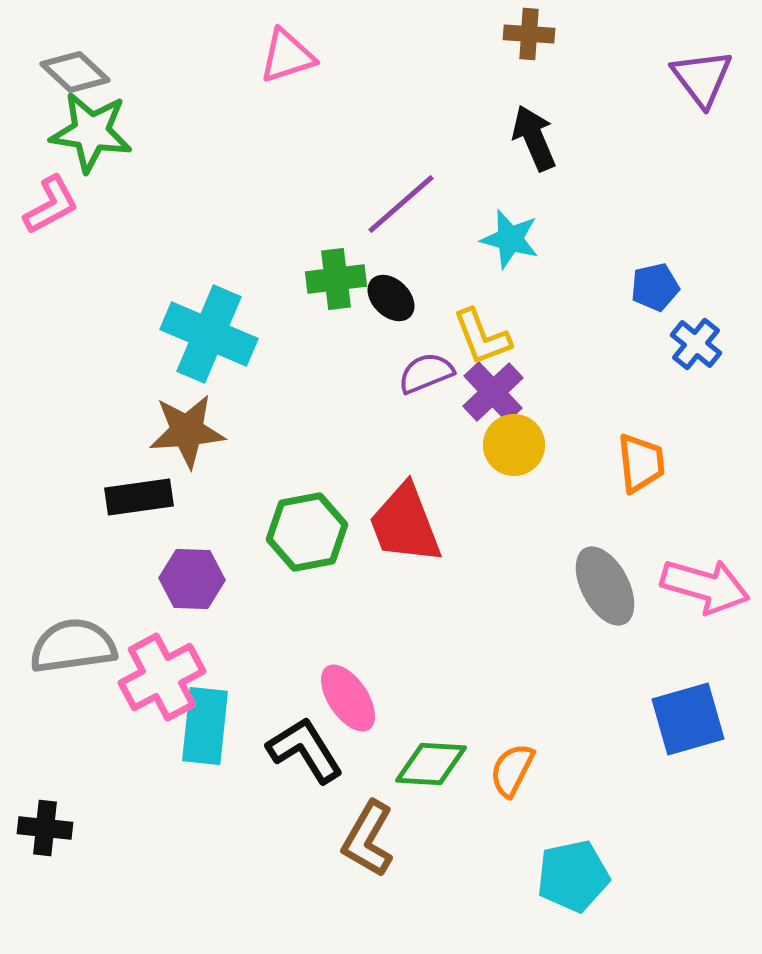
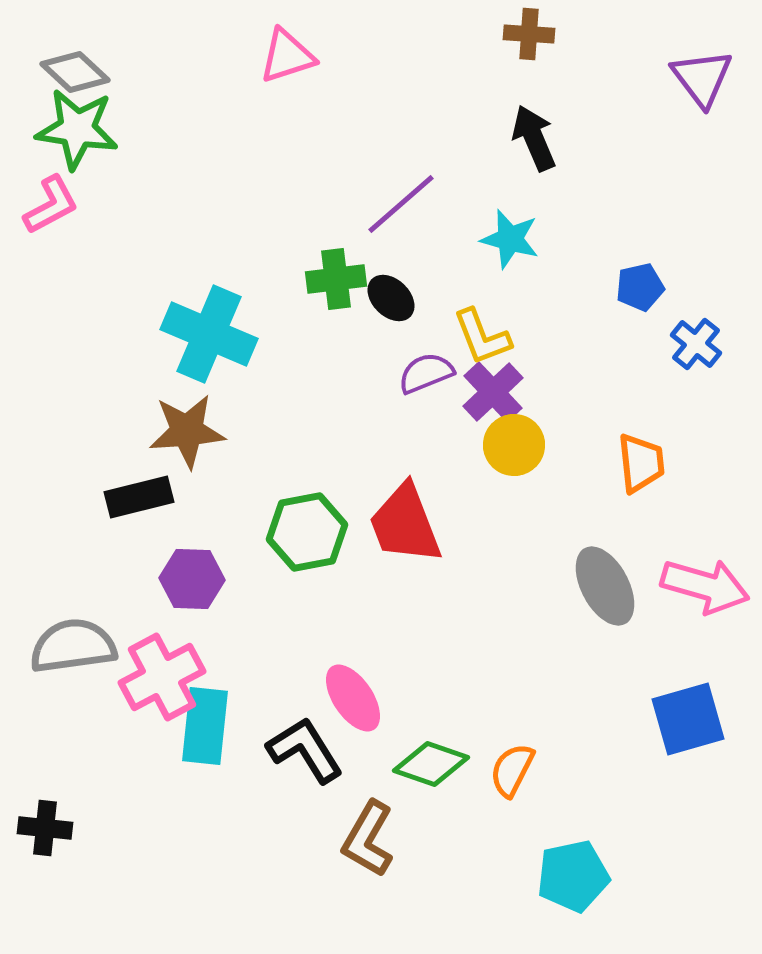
green star: moved 14 px left, 3 px up
blue pentagon: moved 15 px left
black rectangle: rotated 6 degrees counterclockwise
pink ellipse: moved 5 px right
green diamond: rotated 16 degrees clockwise
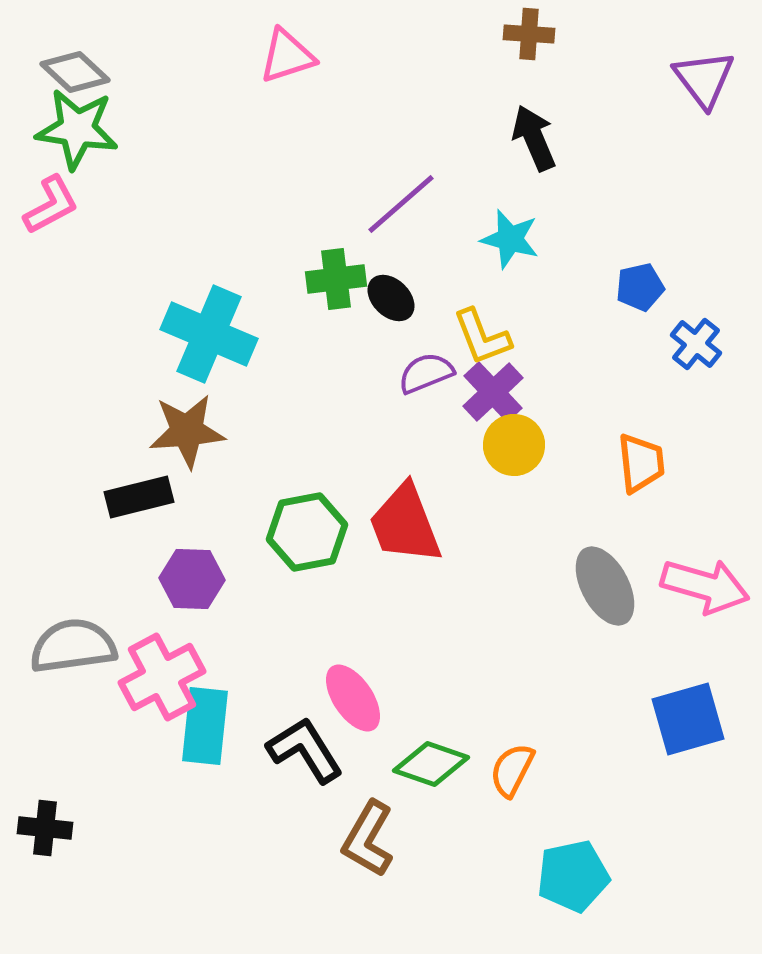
purple triangle: moved 2 px right, 1 px down
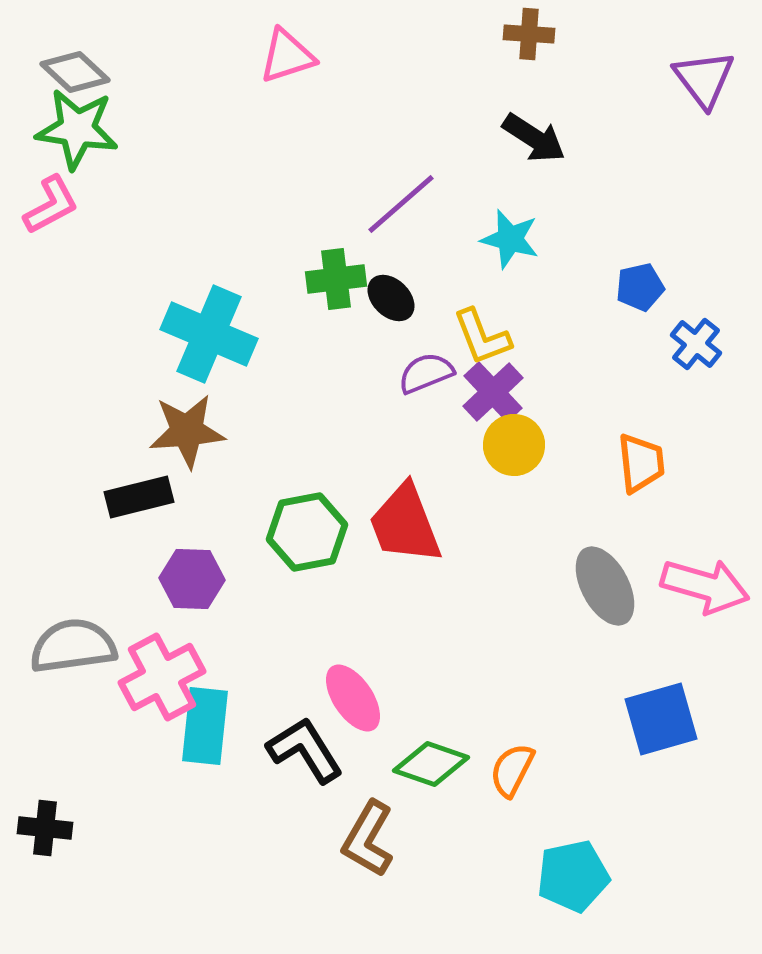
black arrow: rotated 146 degrees clockwise
blue square: moved 27 px left
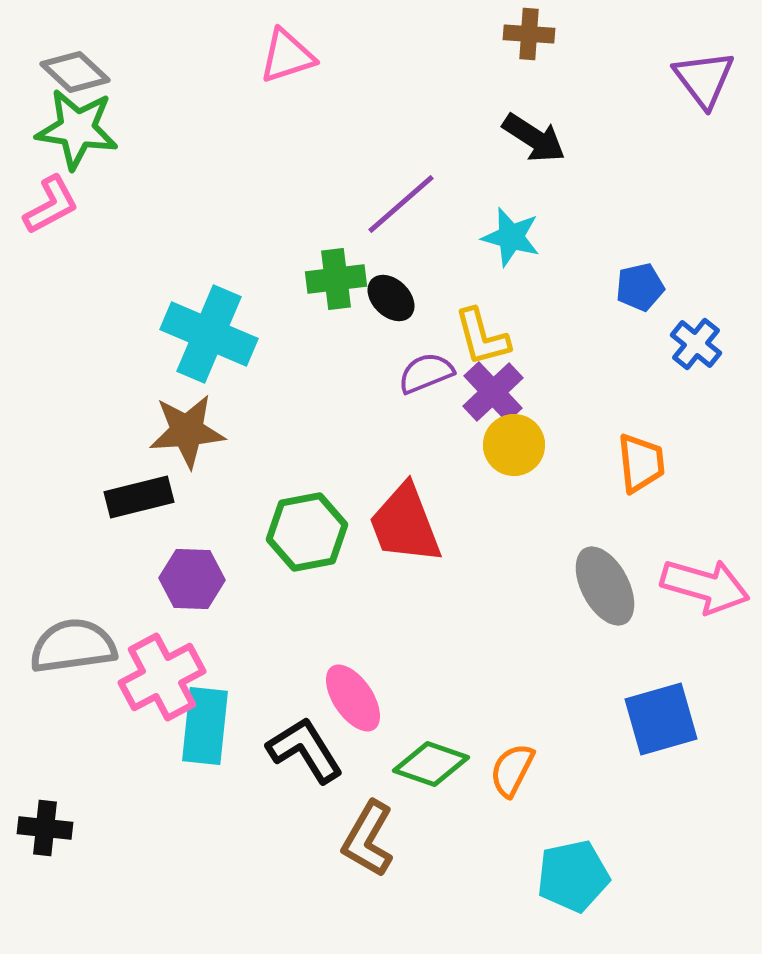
cyan star: moved 1 px right, 2 px up
yellow L-shape: rotated 6 degrees clockwise
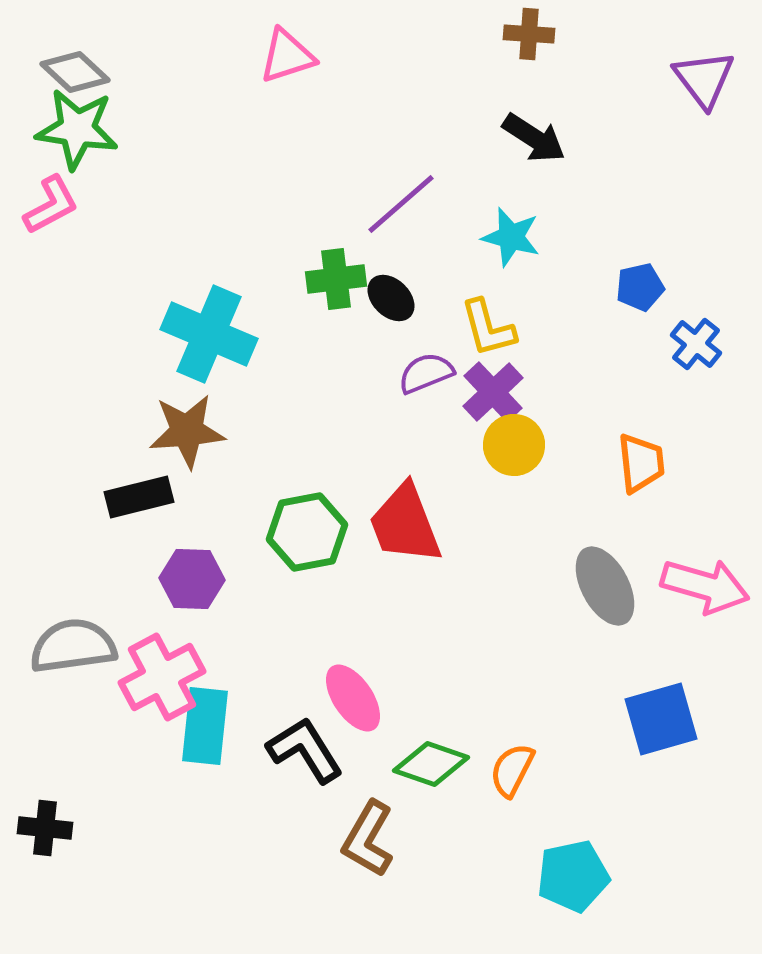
yellow L-shape: moved 6 px right, 9 px up
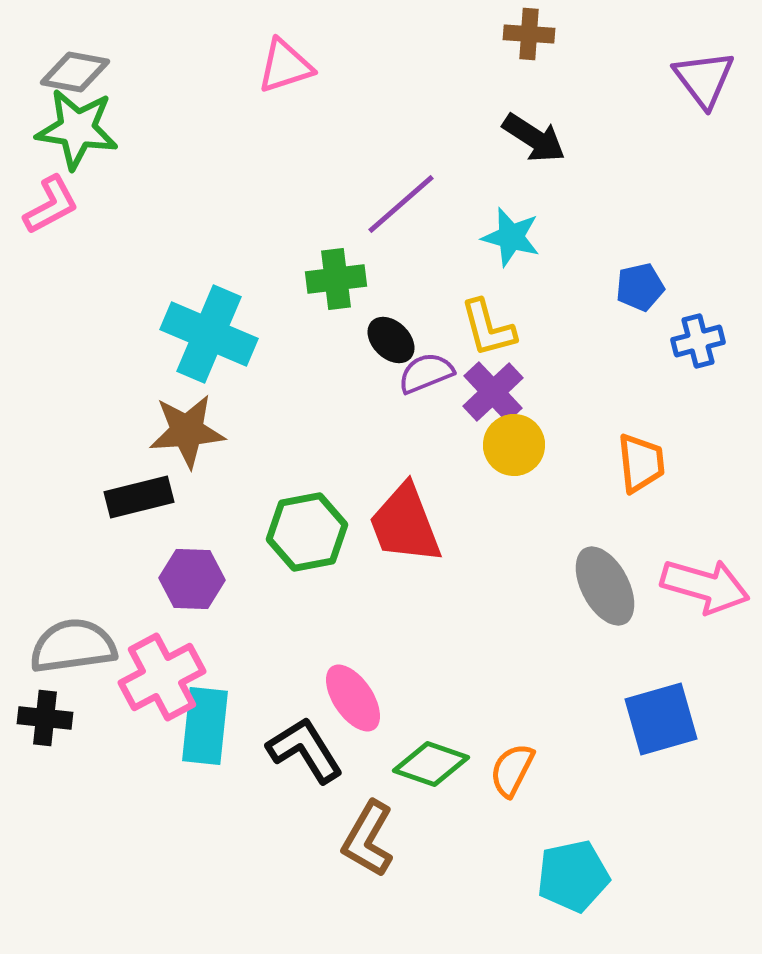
pink triangle: moved 2 px left, 10 px down
gray diamond: rotated 32 degrees counterclockwise
black ellipse: moved 42 px down
blue cross: moved 2 px right, 3 px up; rotated 36 degrees clockwise
black cross: moved 110 px up
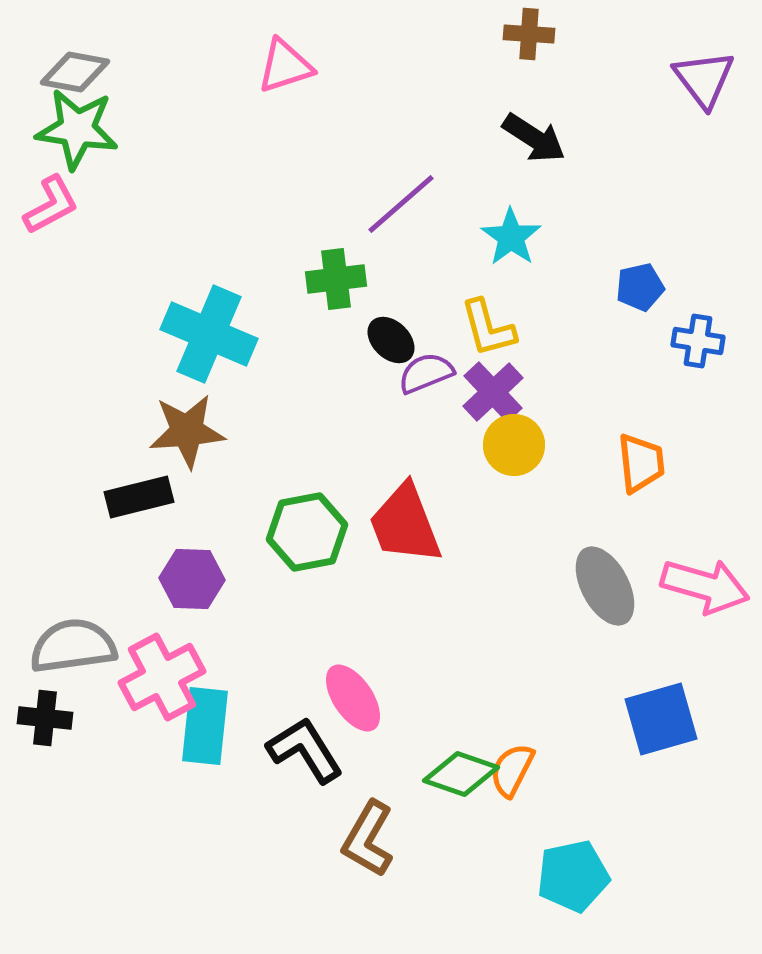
cyan star: rotated 20 degrees clockwise
blue cross: rotated 24 degrees clockwise
green diamond: moved 30 px right, 10 px down
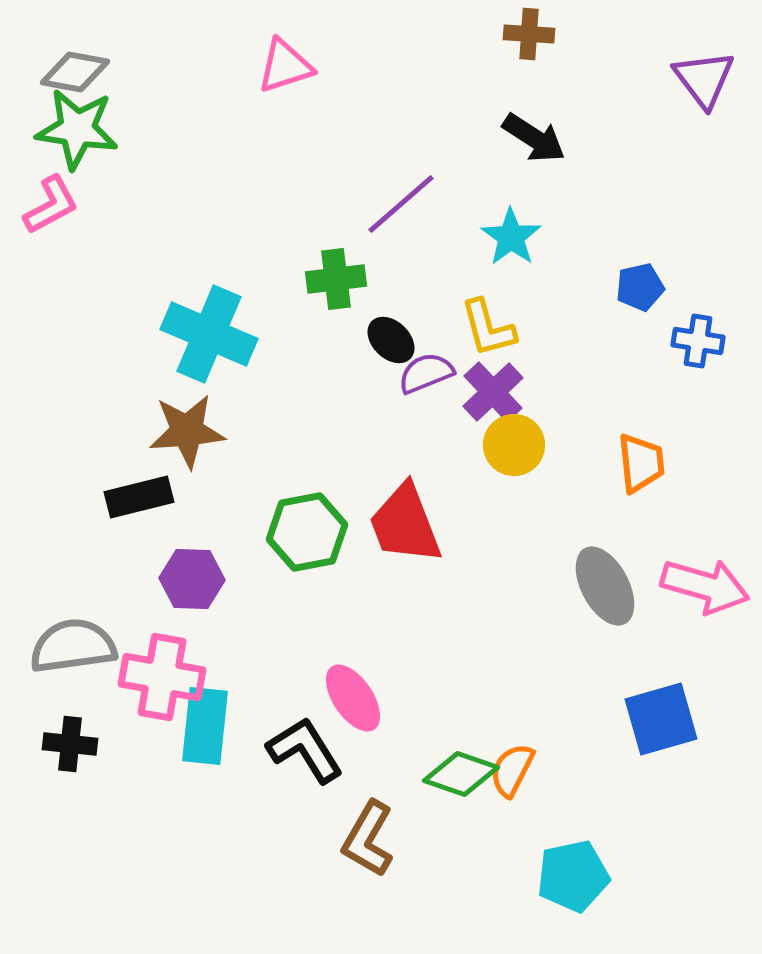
pink cross: rotated 38 degrees clockwise
black cross: moved 25 px right, 26 px down
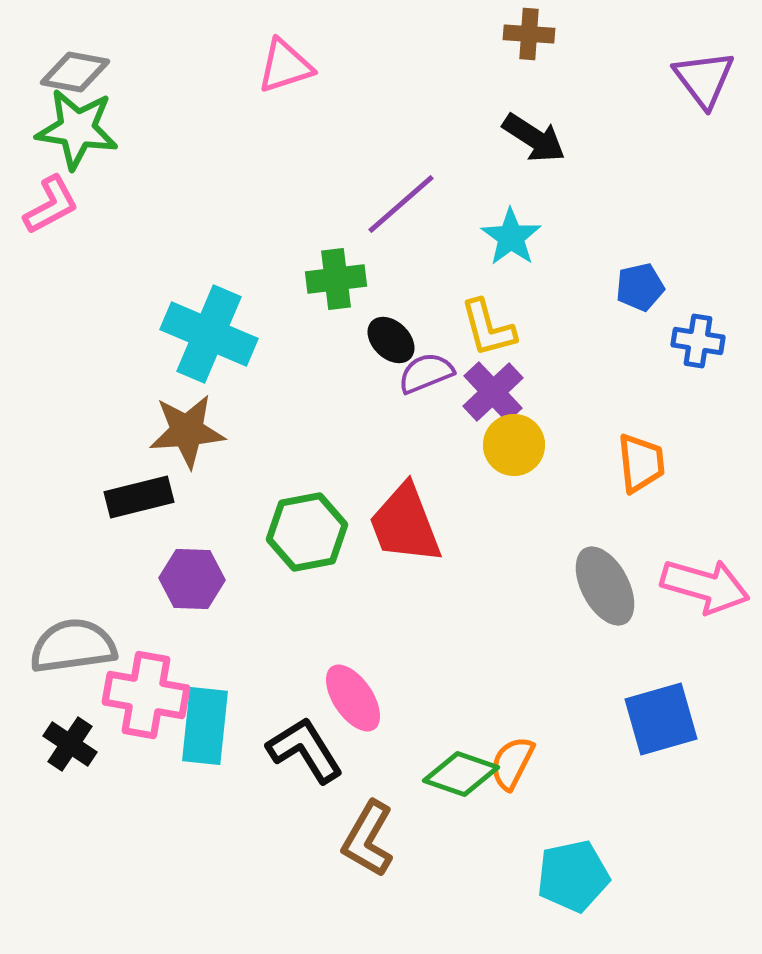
pink cross: moved 16 px left, 18 px down
black cross: rotated 28 degrees clockwise
orange semicircle: moved 7 px up
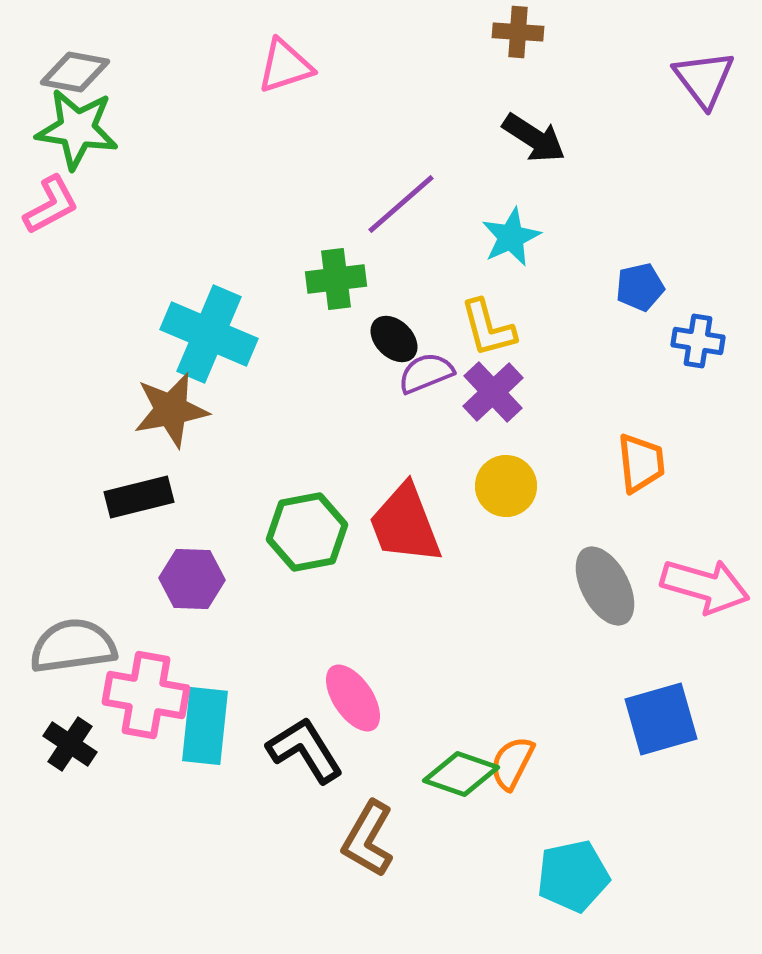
brown cross: moved 11 px left, 2 px up
cyan star: rotated 12 degrees clockwise
black ellipse: moved 3 px right, 1 px up
brown star: moved 16 px left, 21 px up; rotated 6 degrees counterclockwise
yellow circle: moved 8 px left, 41 px down
